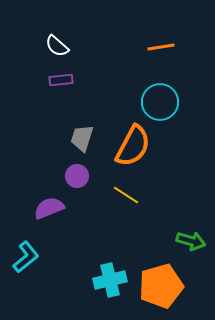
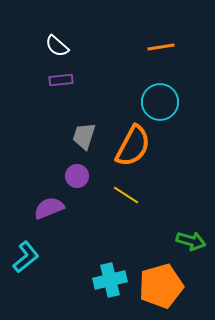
gray trapezoid: moved 2 px right, 2 px up
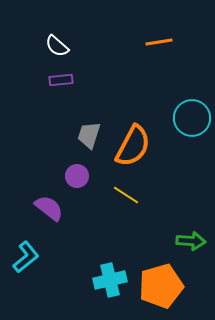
orange line: moved 2 px left, 5 px up
cyan circle: moved 32 px right, 16 px down
gray trapezoid: moved 5 px right, 1 px up
purple semicircle: rotated 60 degrees clockwise
green arrow: rotated 12 degrees counterclockwise
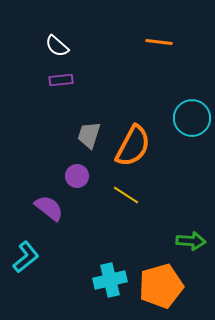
orange line: rotated 16 degrees clockwise
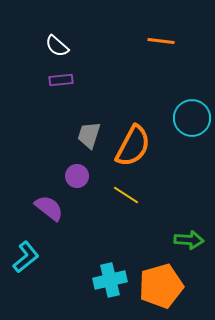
orange line: moved 2 px right, 1 px up
green arrow: moved 2 px left, 1 px up
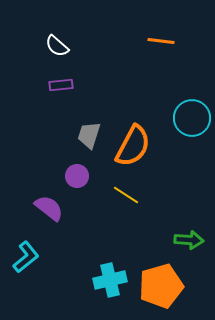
purple rectangle: moved 5 px down
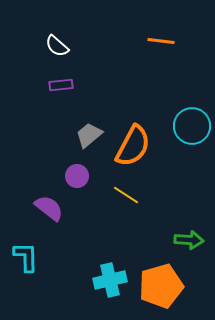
cyan circle: moved 8 px down
gray trapezoid: rotated 32 degrees clockwise
cyan L-shape: rotated 52 degrees counterclockwise
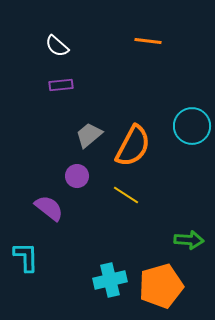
orange line: moved 13 px left
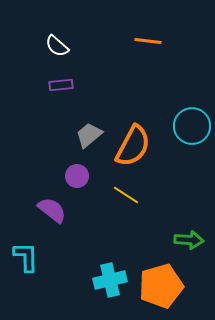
purple semicircle: moved 3 px right, 2 px down
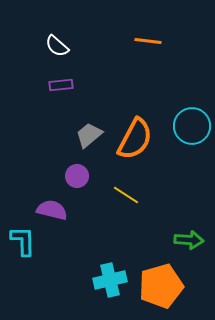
orange semicircle: moved 2 px right, 7 px up
purple semicircle: rotated 24 degrees counterclockwise
cyan L-shape: moved 3 px left, 16 px up
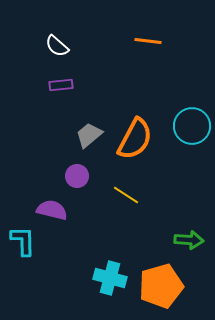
cyan cross: moved 2 px up; rotated 28 degrees clockwise
